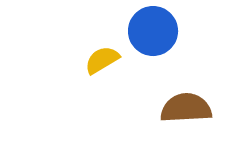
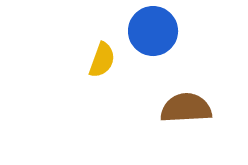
yellow semicircle: rotated 141 degrees clockwise
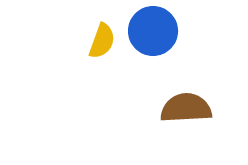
yellow semicircle: moved 19 px up
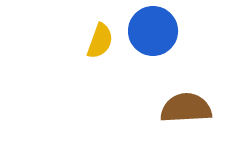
yellow semicircle: moved 2 px left
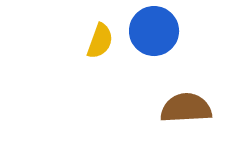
blue circle: moved 1 px right
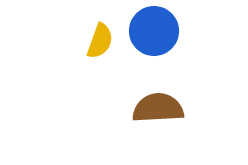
brown semicircle: moved 28 px left
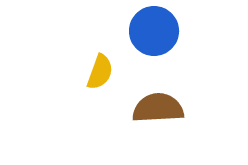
yellow semicircle: moved 31 px down
